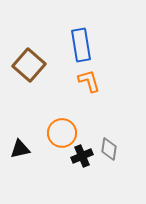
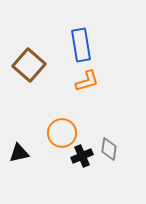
orange L-shape: moved 2 px left; rotated 90 degrees clockwise
black triangle: moved 1 px left, 4 px down
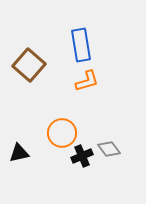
gray diamond: rotated 45 degrees counterclockwise
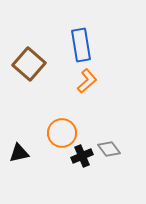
brown square: moved 1 px up
orange L-shape: rotated 25 degrees counterclockwise
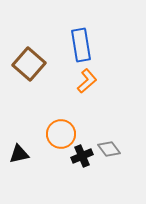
orange circle: moved 1 px left, 1 px down
black triangle: moved 1 px down
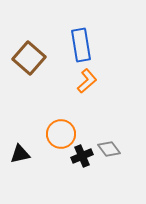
brown square: moved 6 px up
black triangle: moved 1 px right
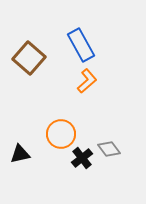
blue rectangle: rotated 20 degrees counterclockwise
black cross: moved 2 px down; rotated 15 degrees counterclockwise
